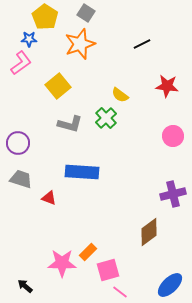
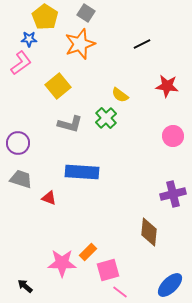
brown diamond: rotated 48 degrees counterclockwise
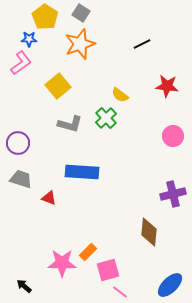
gray square: moved 5 px left
black arrow: moved 1 px left
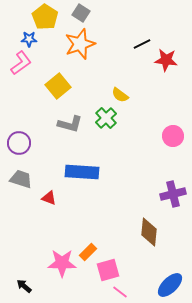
red star: moved 1 px left, 26 px up
purple circle: moved 1 px right
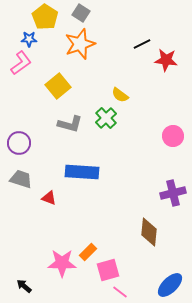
purple cross: moved 1 px up
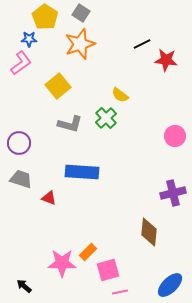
pink circle: moved 2 px right
pink line: rotated 49 degrees counterclockwise
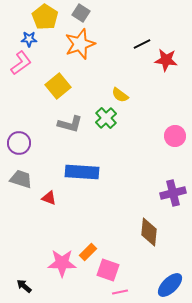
pink square: rotated 35 degrees clockwise
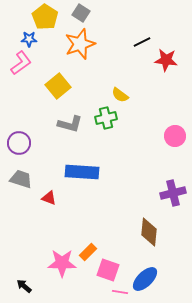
black line: moved 2 px up
green cross: rotated 30 degrees clockwise
blue ellipse: moved 25 px left, 6 px up
pink line: rotated 21 degrees clockwise
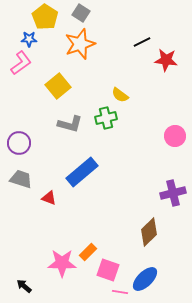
blue rectangle: rotated 44 degrees counterclockwise
brown diamond: rotated 40 degrees clockwise
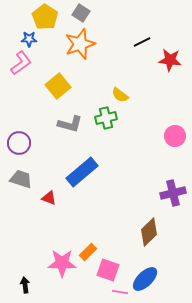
red star: moved 4 px right
black arrow: moved 1 px right, 1 px up; rotated 42 degrees clockwise
